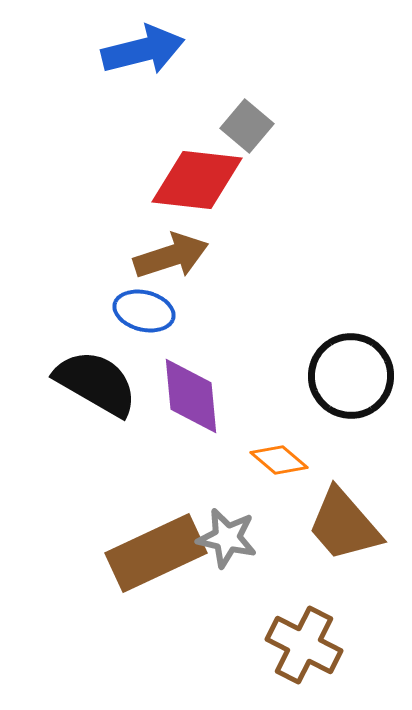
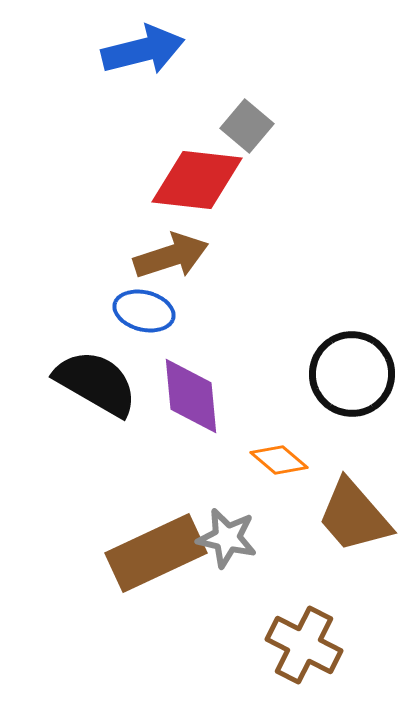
black circle: moved 1 px right, 2 px up
brown trapezoid: moved 10 px right, 9 px up
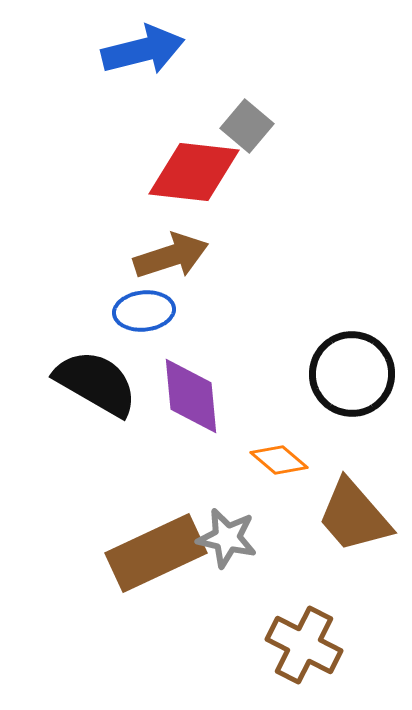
red diamond: moved 3 px left, 8 px up
blue ellipse: rotated 20 degrees counterclockwise
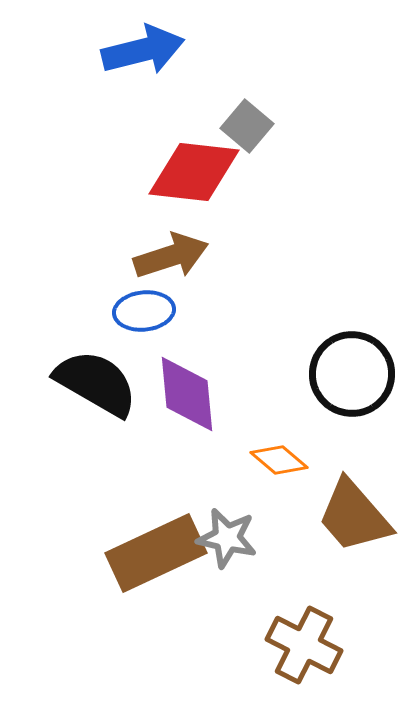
purple diamond: moved 4 px left, 2 px up
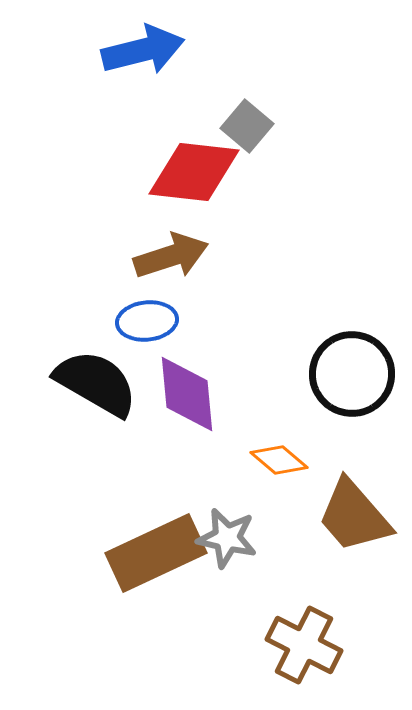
blue ellipse: moved 3 px right, 10 px down
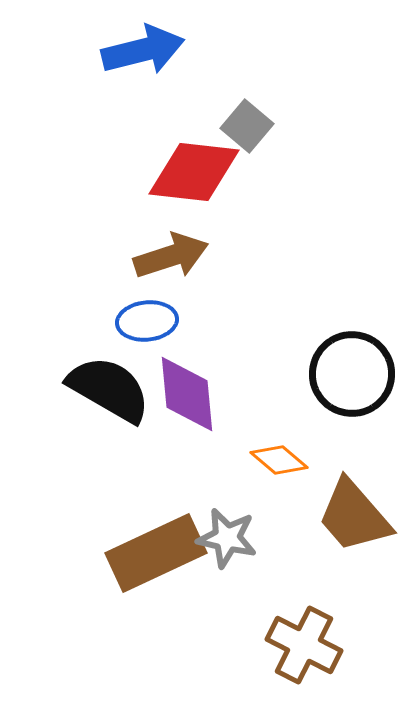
black semicircle: moved 13 px right, 6 px down
